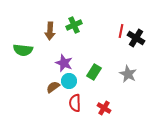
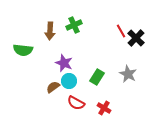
red line: rotated 40 degrees counterclockwise
black cross: rotated 12 degrees clockwise
green rectangle: moved 3 px right, 5 px down
red semicircle: moved 1 px right; rotated 60 degrees counterclockwise
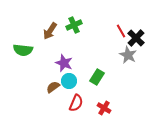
brown arrow: rotated 30 degrees clockwise
gray star: moved 19 px up
red semicircle: rotated 96 degrees counterclockwise
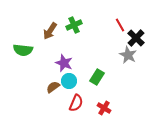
red line: moved 1 px left, 6 px up
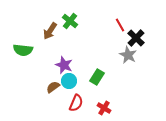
green cross: moved 4 px left, 4 px up; rotated 28 degrees counterclockwise
purple star: moved 2 px down
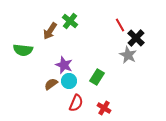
brown semicircle: moved 2 px left, 3 px up
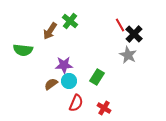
black cross: moved 2 px left, 4 px up
purple star: rotated 24 degrees counterclockwise
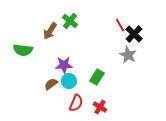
red cross: moved 4 px left, 1 px up
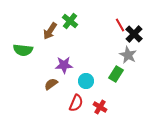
green rectangle: moved 19 px right, 3 px up
cyan circle: moved 17 px right
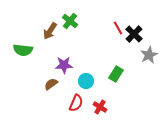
red line: moved 2 px left, 3 px down
gray star: moved 21 px right; rotated 18 degrees clockwise
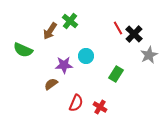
green semicircle: rotated 18 degrees clockwise
cyan circle: moved 25 px up
